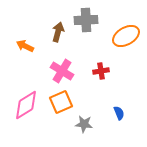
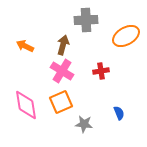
brown arrow: moved 5 px right, 13 px down
pink diamond: rotated 68 degrees counterclockwise
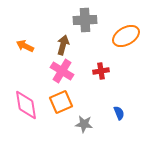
gray cross: moved 1 px left
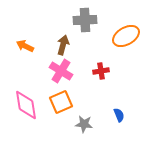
pink cross: moved 1 px left
blue semicircle: moved 2 px down
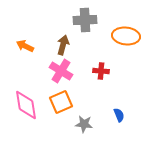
orange ellipse: rotated 36 degrees clockwise
red cross: rotated 14 degrees clockwise
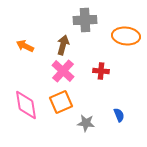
pink cross: moved 2 px right; rotated 10 degrees clockwise
gray star: moved 2 px right, 1 px up
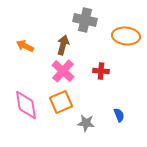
gray cross: rotated 15 degrees clockwise
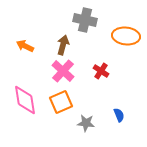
red cross: rotated 28 degrees clockwise
pink diamond: moved 1 px left, 5 px up
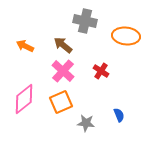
gray cross: moved 1 px down
brown arrow: rotated 66 degrees counterclockwise
pink diamond: moved 1 px left, 1 px up; rotated 60 degrees clockwise
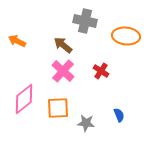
orange arrow: moved 8 px left, 5 px up
orange square: moved 3 px left, 6 px down; rotated 20 degrees clockwise
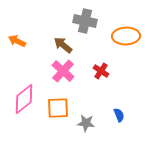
orange ellipse: rotated 8 degrees counterclockwise
